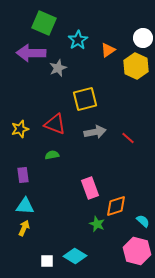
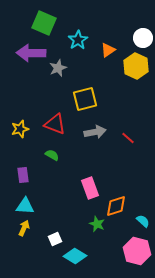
green semicircle: rotated 40 degrees clockwise
white square: moved 8 px right, 22 px up; rotated 24 degrees counterclockwise
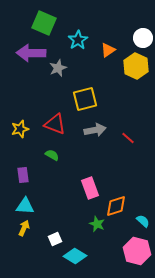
gray arrow: moved 2 px up
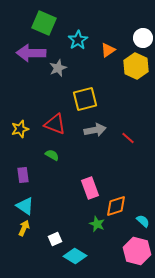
cyan triangle: rotated 30 degrees clockwise
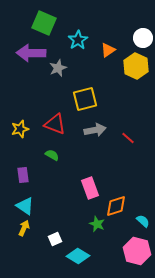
cyan diamond: moved 3 px right
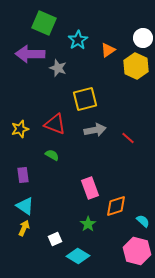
purple arrow: moved 1 px left, 1 px down
gray star: rotated 30 degrees counterclockwise
green star: moved 9 px left; rotated 14 degrees clockwise
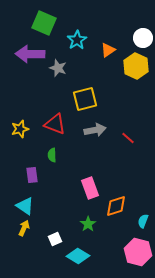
cyan star: moved 1 px left
green semicircle: rotated 120 degrees counterclockwise
purple rectangle: moved 9 px right
cyan semicircle: rotated 112 degrees counterclockwise
pink hexagon: moved 1 px right, 1 px down
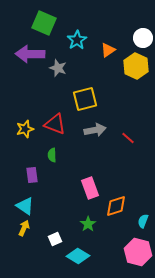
yellow star: moved 5 px right
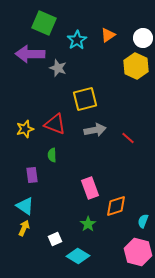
orange triangle: moved 15 px up
